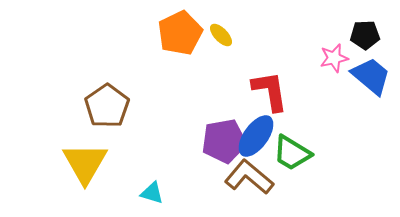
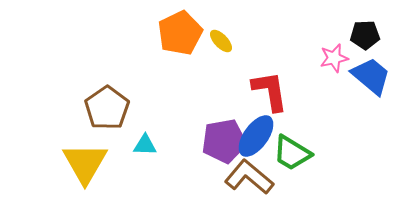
yellow ellipse: moved 6 px down
brown pentagon: moved 2 px down
cyan triangle: moved 7 px left, 48 px up; rotated 15 degrees counterclockwise
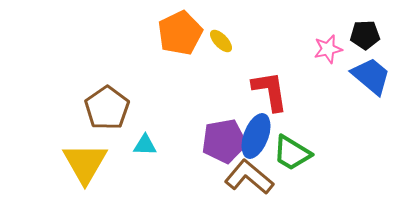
pink star: moved 6 px left, 9 px up
blue ellipse: rotated 15 degrees counterclockwise
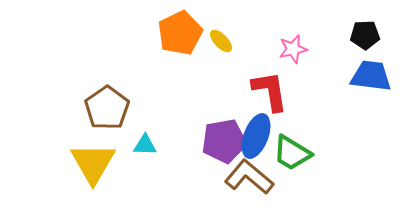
pink star: moved 35 px left
blue trapezoid: rotated 33 degrees counterclockwise
yellow triangle: moved 8 px right
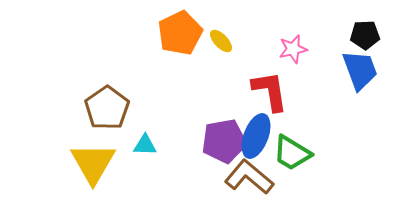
blue trapezoid: moved 11 px left, 6 px up; rotated 63 degrees clockwise
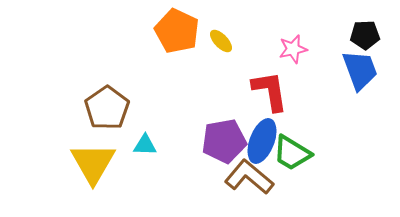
orange pentagon: moved 3 px left, 2 px up; rotated 21 degrees counterclockwise
blue ellipse: moved 6 px right, 5 px down
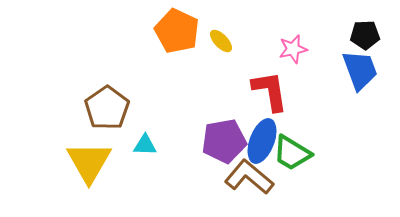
yellow triangle: moved 4 px left, 1 px up
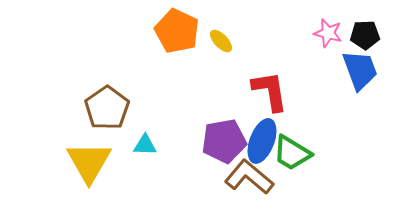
pink star: moved 35 px right, 16 px up; rotated 28 degrees clockwise
